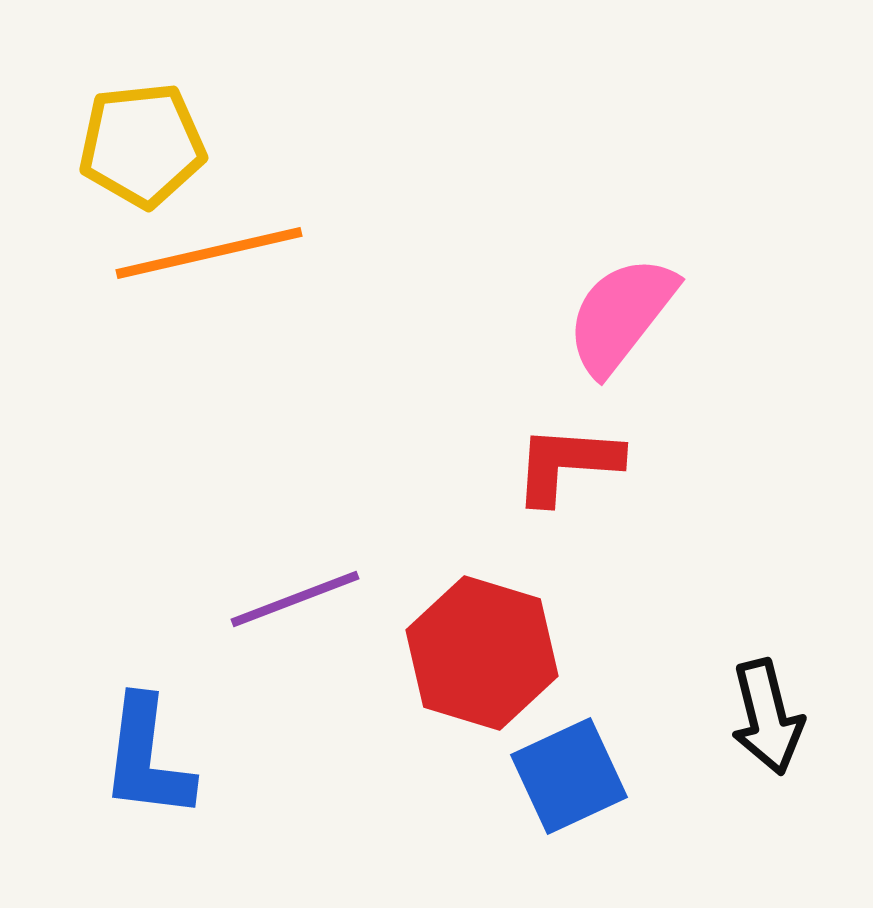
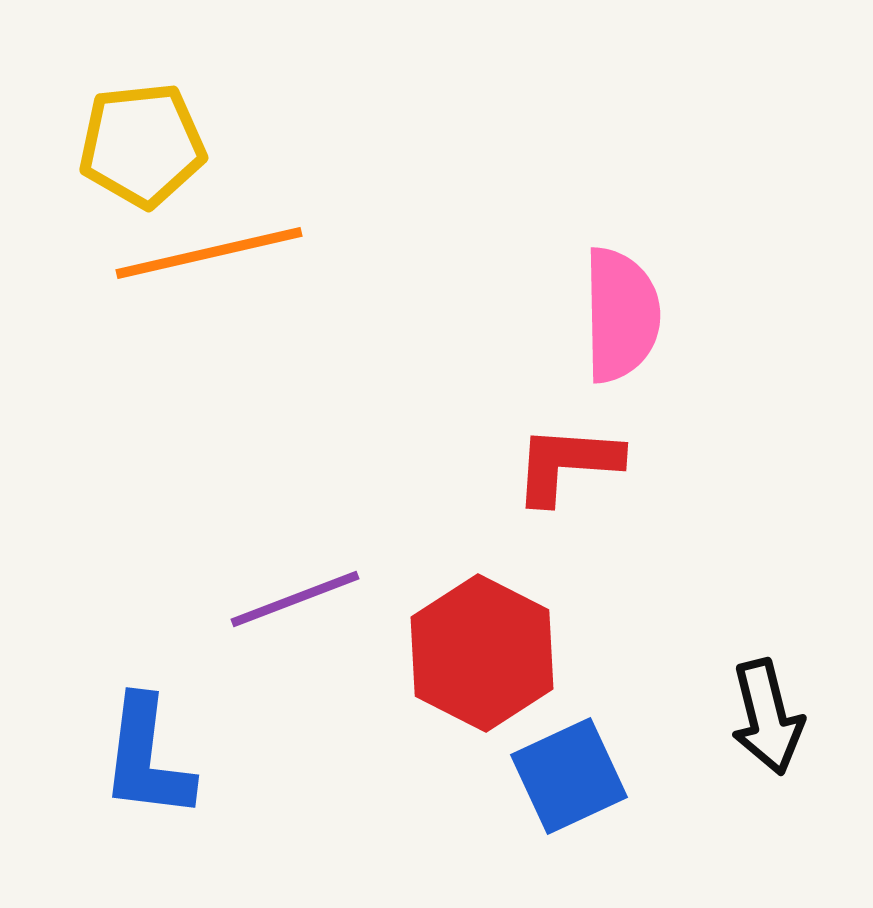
pink semicircle: rotated 141 degrees clockwise
red hexagon: rotated 10 degrees clockwise
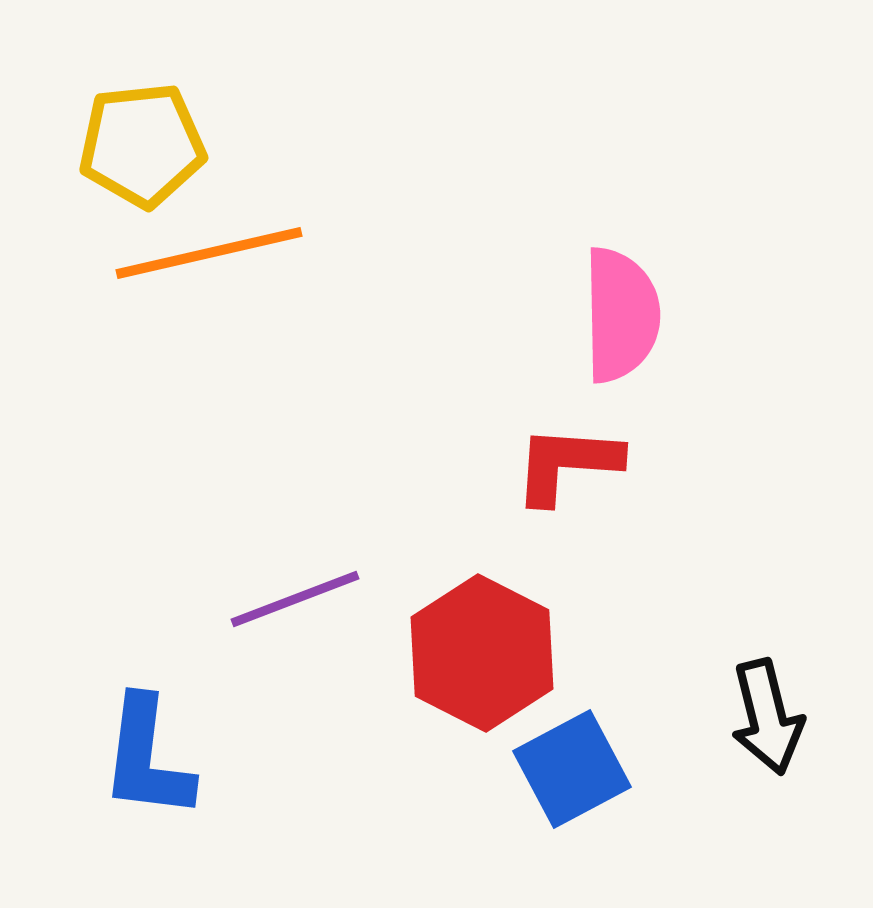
blue square: moved 3 px right, 7 px up; rotated 3 degrees counterclockwise
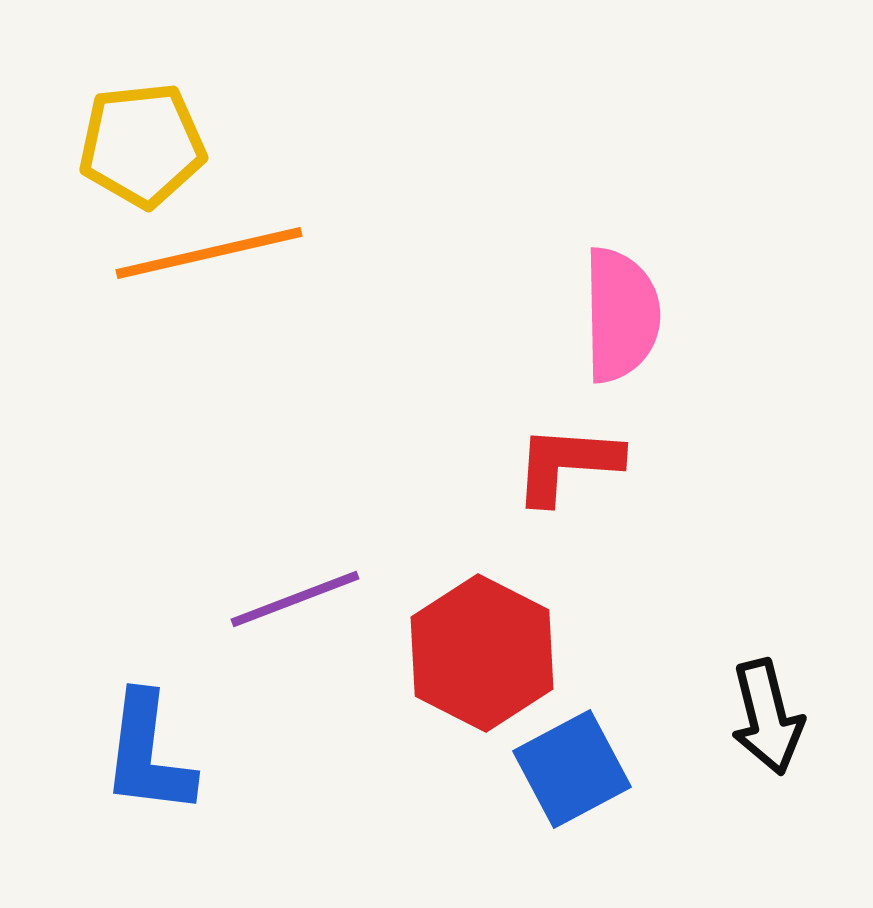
blue L-shape: moved 1 px right, 4 px up
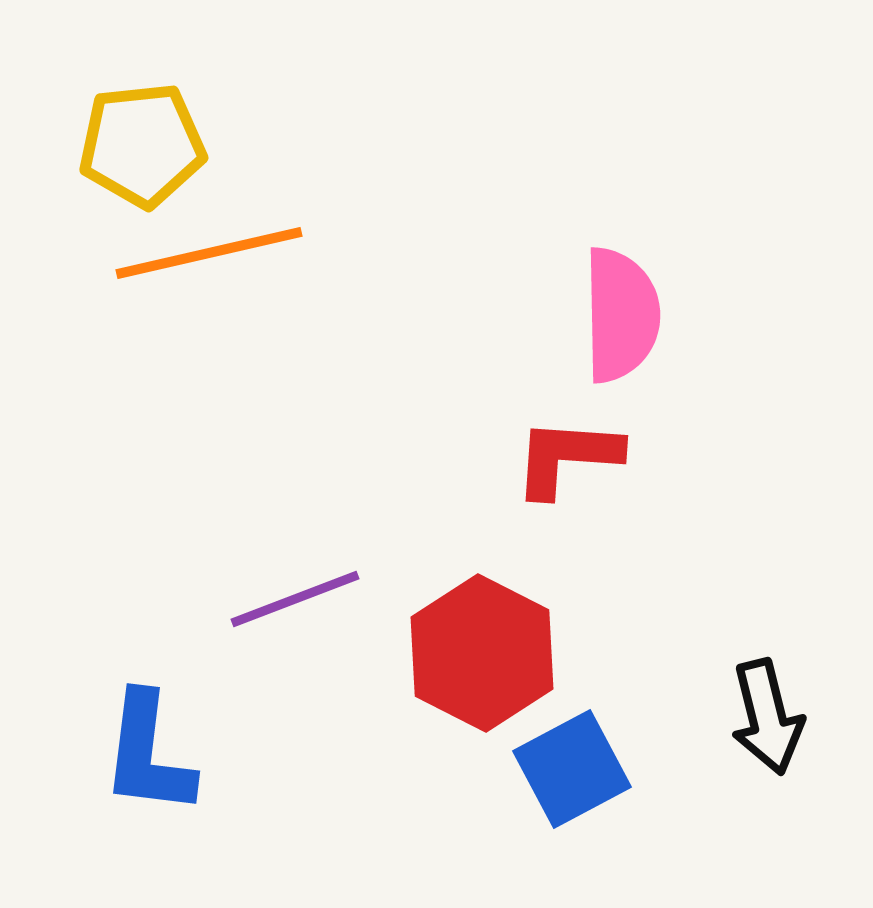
red L-shape: moved 7 px up
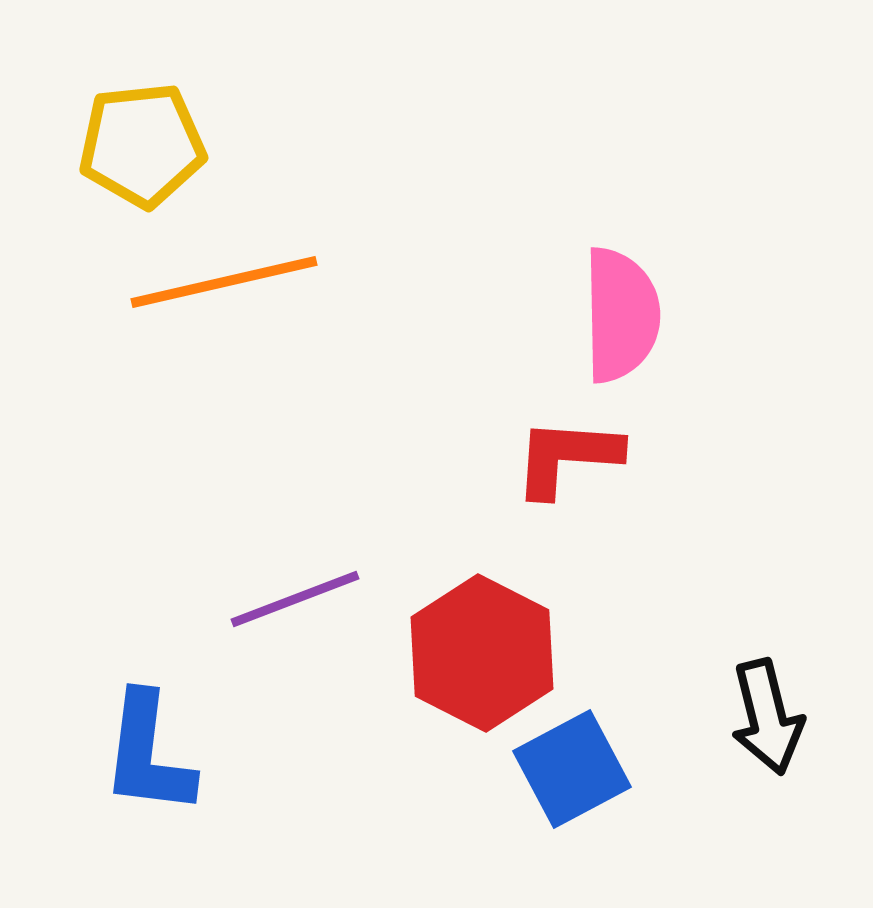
orange line: moved 15 px right, 29 px down
